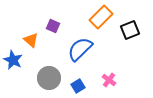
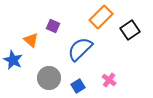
black square: rotated 12 degrees counterclockwise
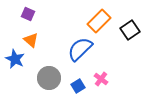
orange rectangle: moved 2 px left, 4 px down
purple square: moved 25 px left, 12 px up
blue star: moved 2 px right, 1 px up
pink cross: moved 8 px left, 1 px up
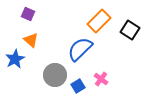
black square: rotated 24 degrees counterclockwise
blue star: rotated 18 degrees clockwise
gray circle: moved 6 px right, 3 px up
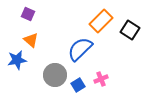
orange rectangle: moved 2 px right
blue star: moved 2 px right, 1 px down; rotated 18 degrees clockwise
pink cross: rotated 32 degrees clockwise
blue square: moved 1 px up
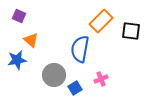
purple square: moved 9 px left, 2 px down
black square: moved 1 px right, 1 px down; rotated 24 degrees counterclockwise
blue semicircle: rotated 36 degrees counterclockwise
gray circle: moved 1 px left
blue square: moved 3 px left, 3 px down
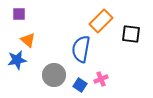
purple square: moved 2 px up; rotated 24 degrees counterclockwise
black square: moved 3 px down
orange triangle: moved 3 px left
blue semicircle: moved 1 px right
blue square: moved 5 px right, 3 px up; rotated 24 degrees counterclockwise
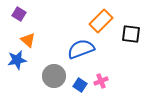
purple square: rotated 32 degrees clockwise
blue semicircle: rotated 60 degrees clockwise
gray circle: moved 1 px down
pink cross: moved 2 px down
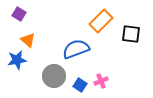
blue semicircle: moved 5 px left
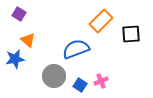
black square: rotated 12 degrees counterclockwise
blue star: moved 2 px left, 1 px up
